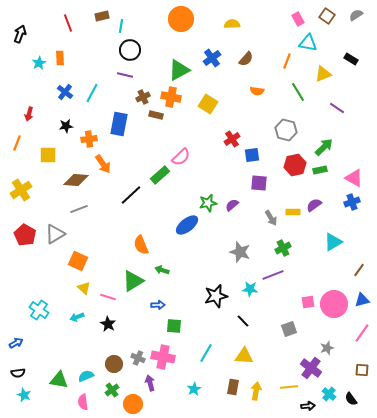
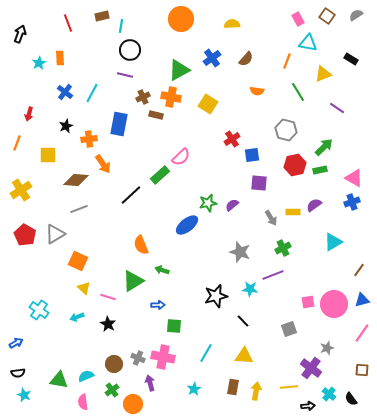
black star at (66, 126): rotated 16 degrees counterclockwise
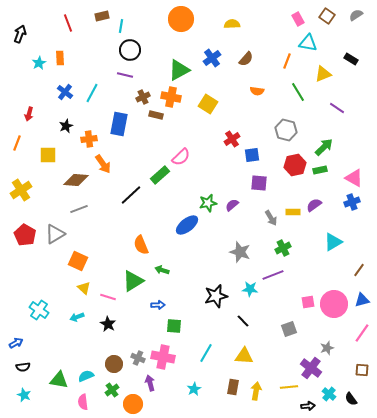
black semicircle at (18, 373): moved 5 px right, 6 px up
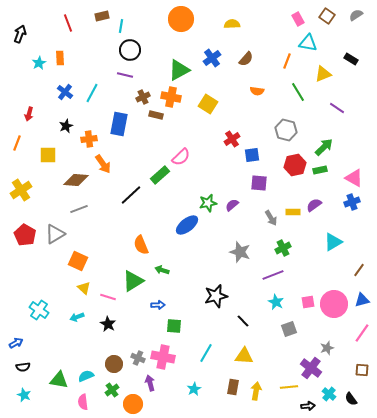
cyan star at (250, 289): moved 26 px right, 13 px down; rotated 21 degrees clockwise
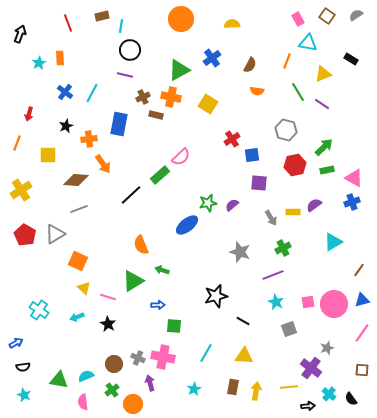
brown semicircle at (246, 59): moved 4 px right, 6 px down; rotated 14 degrees counterclockwise
purple line at (337, 108): moved 15 px left, 4 px up
green rectangle at (320, 170): moved 7 px right
black line at (243, 321): rotated 16 degrees counterclockwise
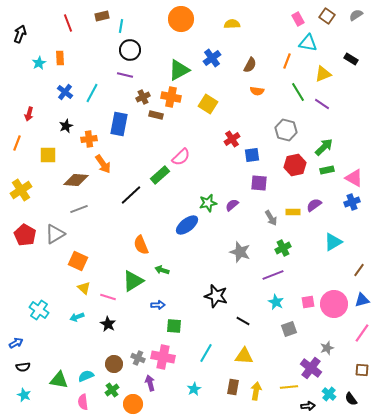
black star at (216, 296): rotated 30 degrees clockwise
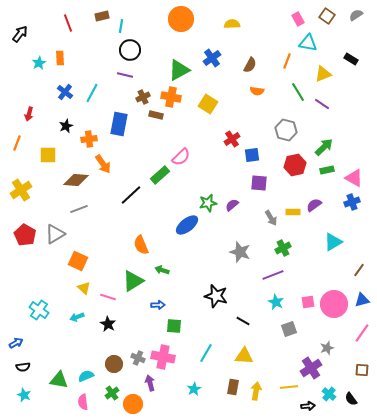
black arrow at (20, 34): rotated 18 degrees clockwise
purple cross at (311, 368): rotated 20 degrees clockwise
green cross at (112, 390): moved 3 px down
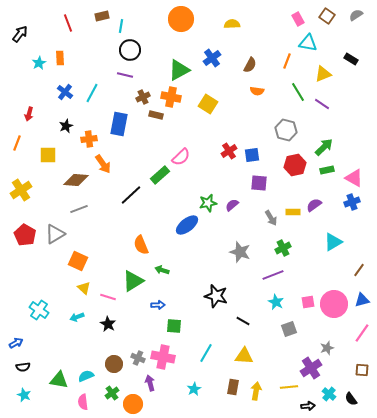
red cross at (232, 139): moved 3 px left, 12 px down
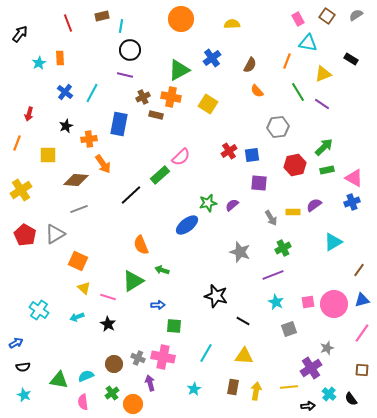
orange semicircle at (257, 91): rotated 40 degrees clockwise
gray hexagon at (286, 130): moved 8 px left, 3 px up; rotated 20 degrees counterclockwise
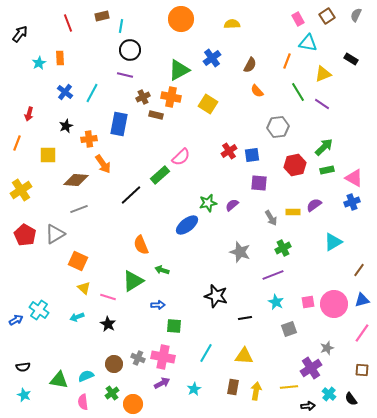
gray semicircle at (356, 15): rotated 32 degrees counterclockwise
brown square at (327, 16): rotated 21 degrees clockwise
black line at (243, 321): moved 2 px right, 3 px up; rotated 40 degrees counterclockwise
blue arrow at (16, 343): moved 23 px up
purple arrow at (150, 383): moved 12 px right; rotated 77 degrees clockwise
